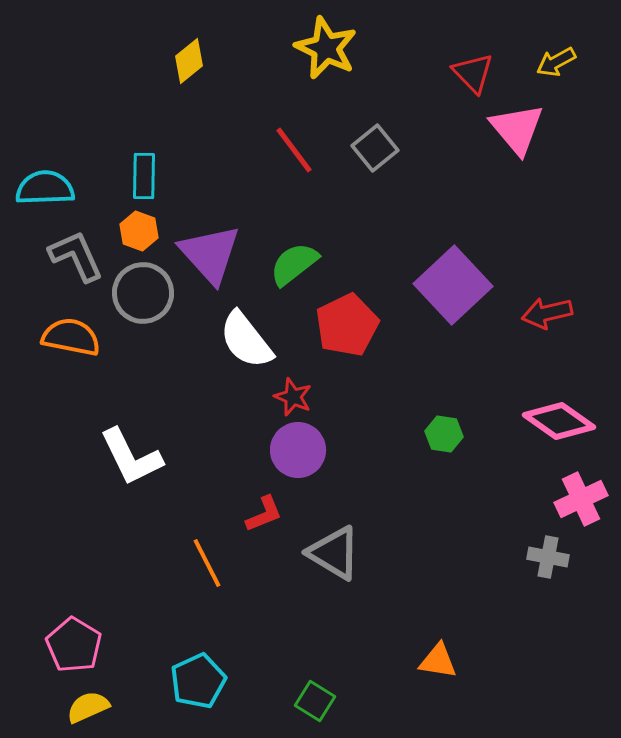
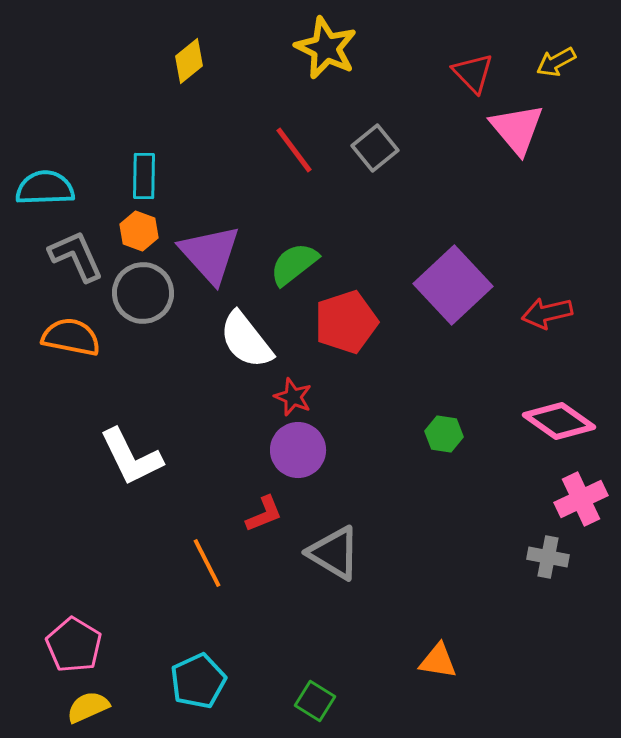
red pentagon: moved 1 px left, 3 px up; rotated 8 degrees clockwise
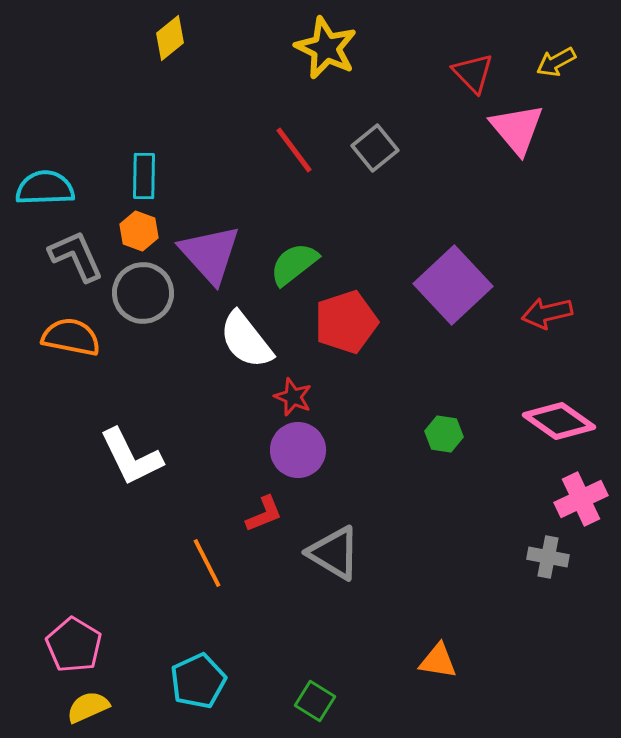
yellow diamond: moved 19 px left, 23 px up
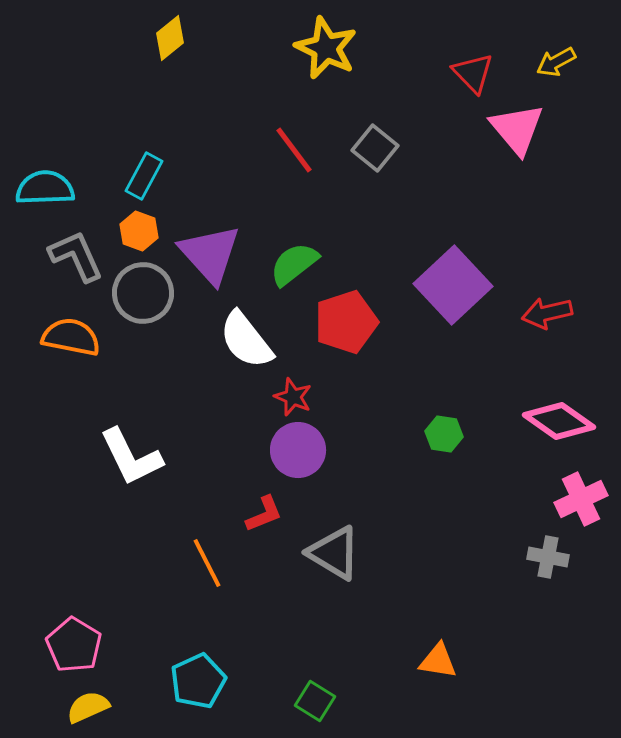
gray square: rotated 12 degrees counterclockwise
cyan rectangle: rotated 27 degrees clockwise
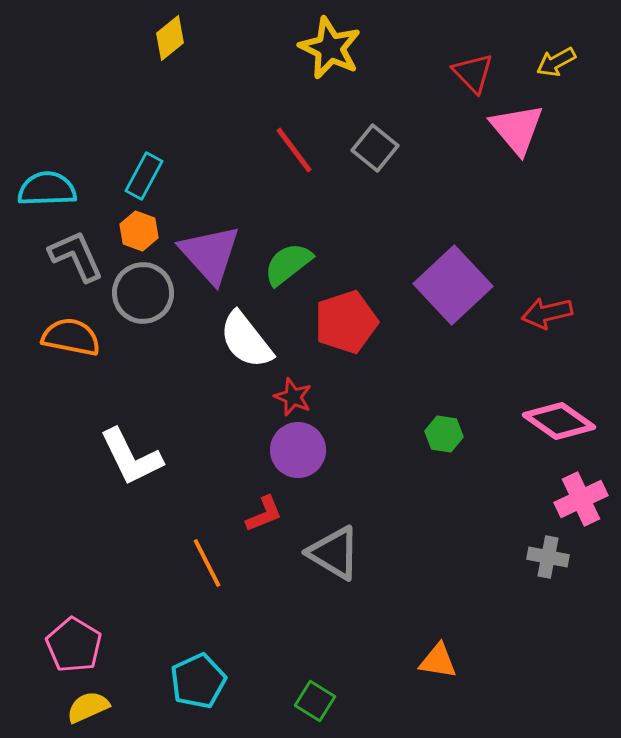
yellow star: moved 4 px right
cyan semicircle: moved 2 px right, 1 px down
green semicircle: moved 6 px left
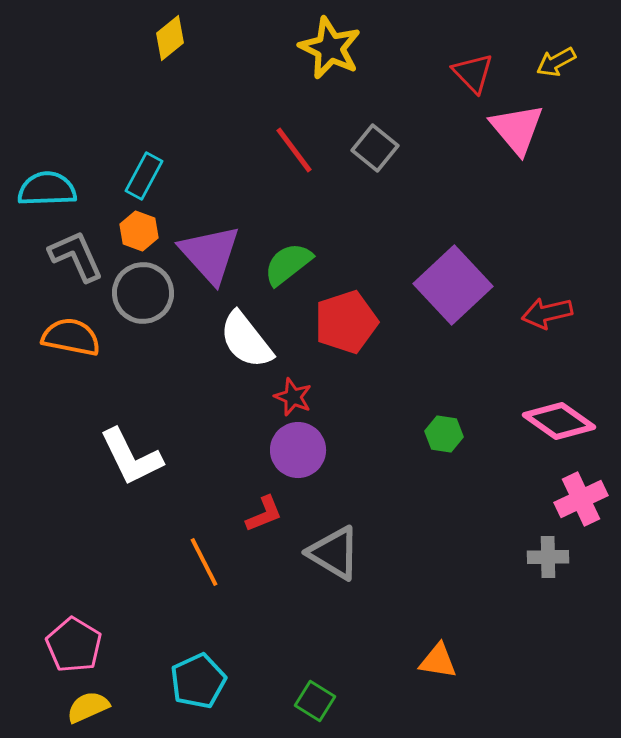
gray cross: rotated 12 degrees counterclockwise
orange line: moved 3 px left, 1 px up
